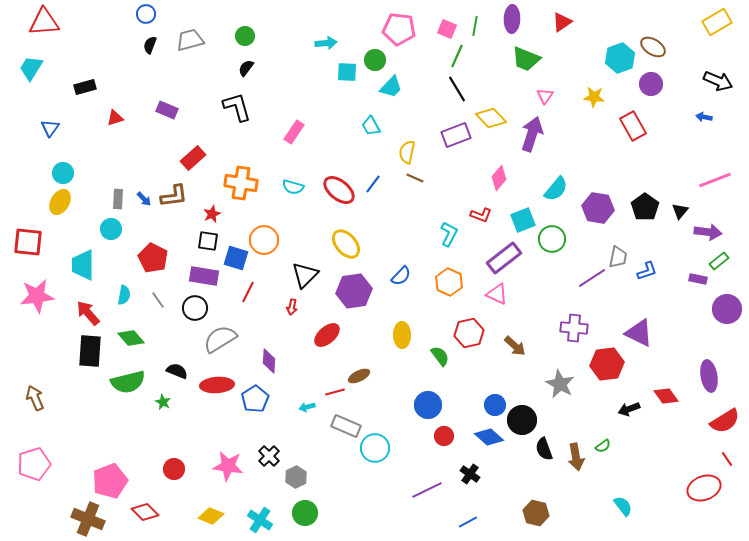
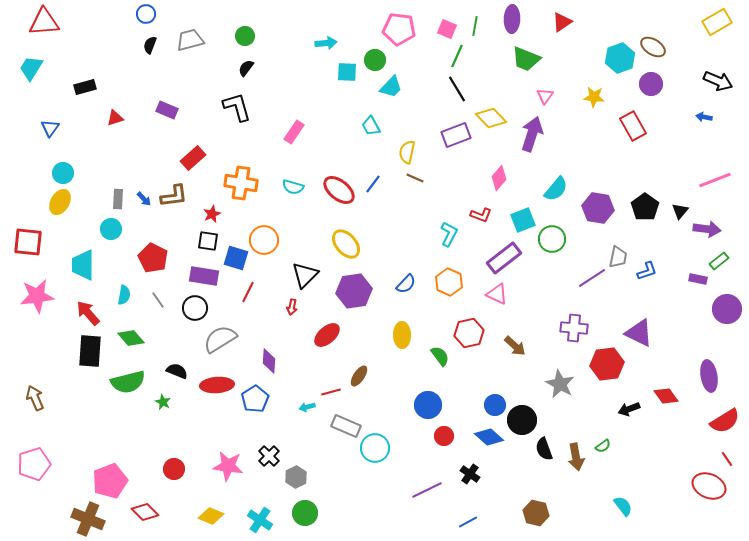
purple arrow at (708, 232): moved 1 px left, 3 px up
blue semicircle at (401, 276): moved 5 px right, 8 px down
brown ellipse at (359, 376): rotated 30 degrees counterclockwise
red line at (335, 392): moved 4 px left
red ellipse at (704, 488): moved 5 px right, 2 px up; rotated 44 degrees clockwise
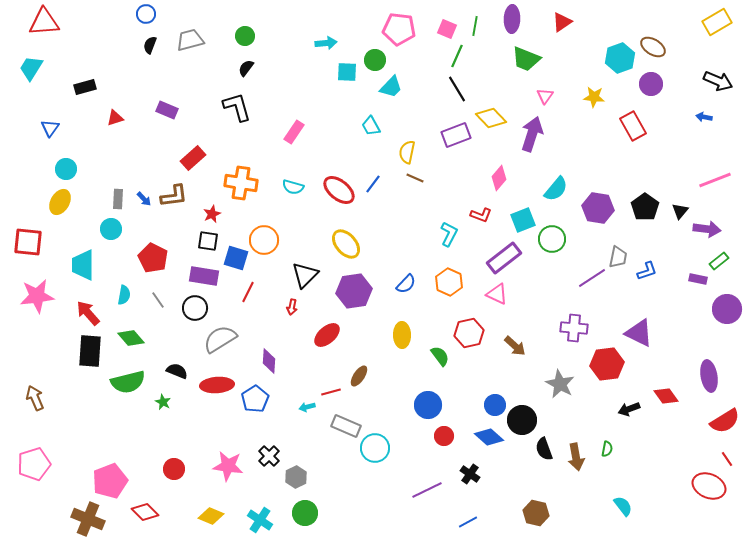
cyan circle at (63, 173): moved 3 px right, 4 px up
green semicircle at (603, 446): moved 4 px right, 3 px down; rotated 42 degrees counterclockwise
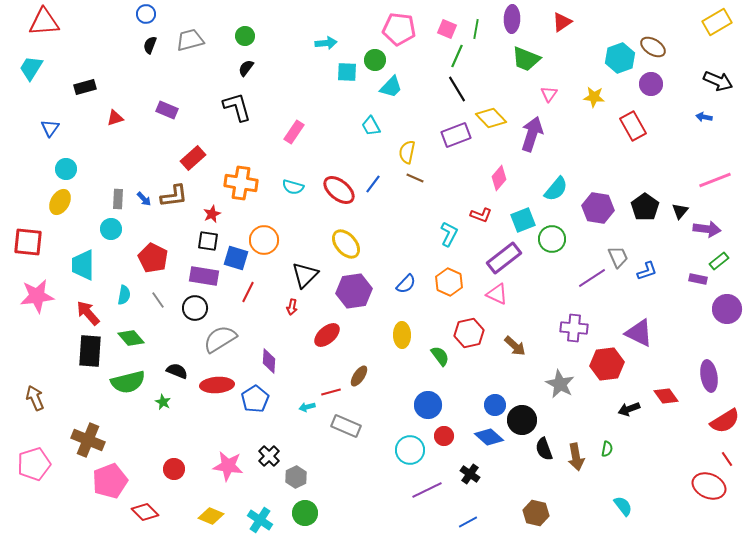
green line at (475, 26): moved 1 px right, 3 px down
pink triangle at (545, 96): moved 4 px right, 2 px up
gray trapezoid at (618, 257): rotated 35 degrees counterclockwise
cyan circle at (375, 448): moved 35 px right, 2 px down
brown cross at (88, 519): moved 79 px up
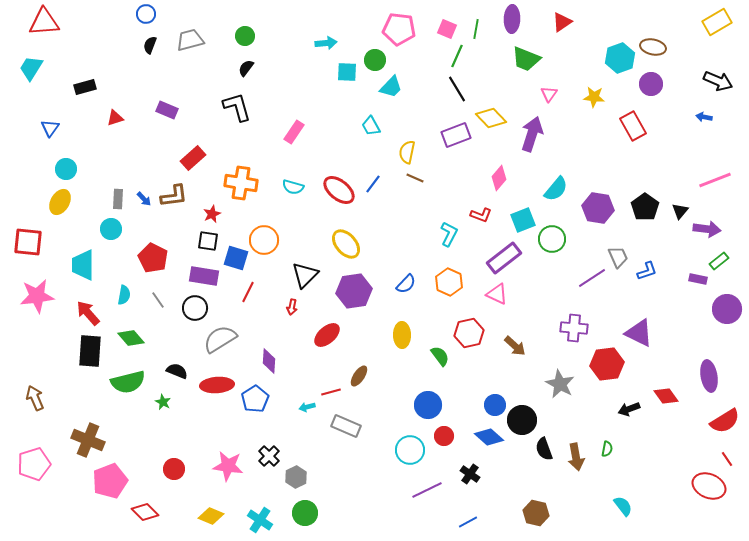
brown ellipse at (653, 47): rotated 20 degrees counterclockwise
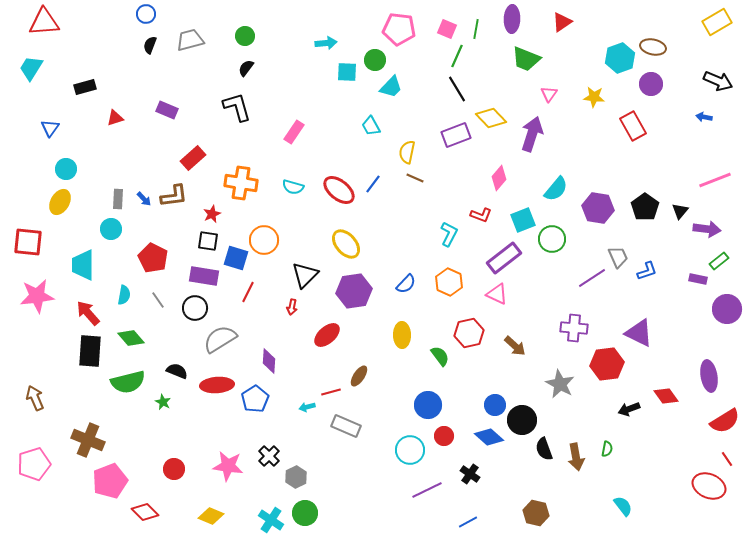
cyan cross at (260, 520): moved 11 px right
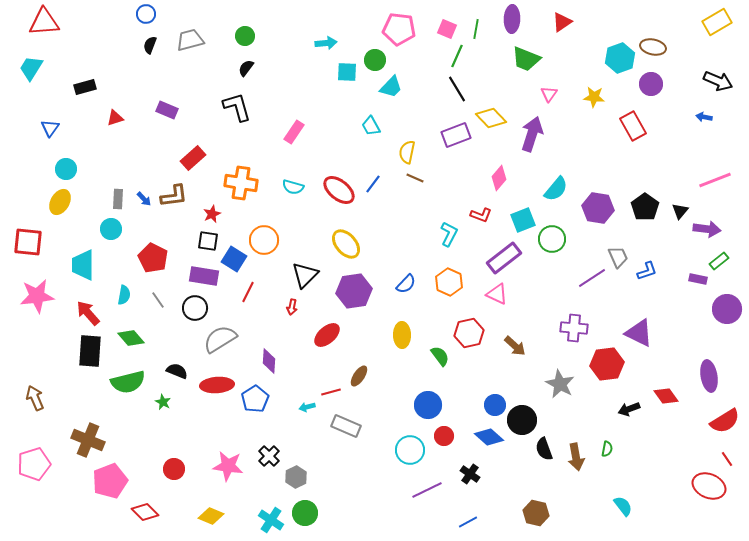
blue square at (236, 258): moved 2 px left, 1 px down; rotated 15 degrees clockwise
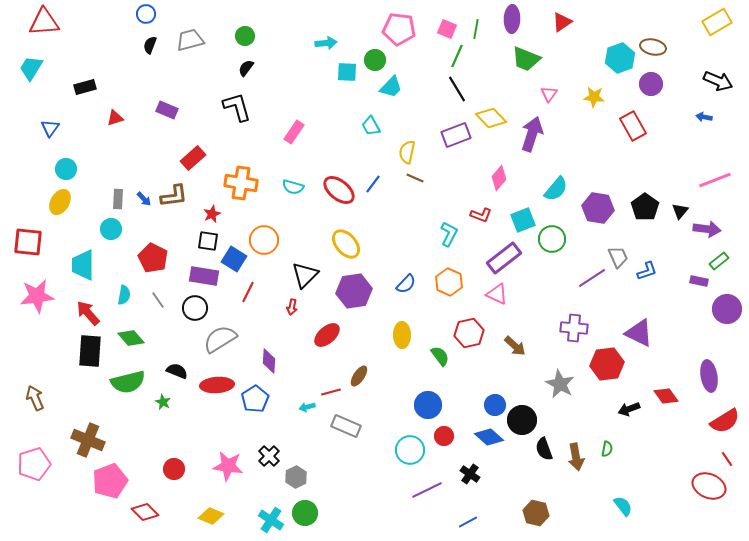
purple rectangle at (698, 279): moved 1 px right, 2 px down
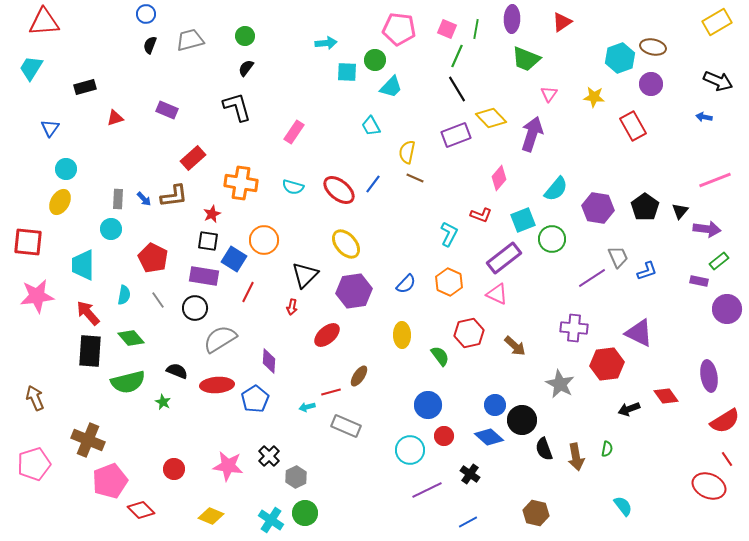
red diamond at (145, 512): moved 4 px left, 2 px up
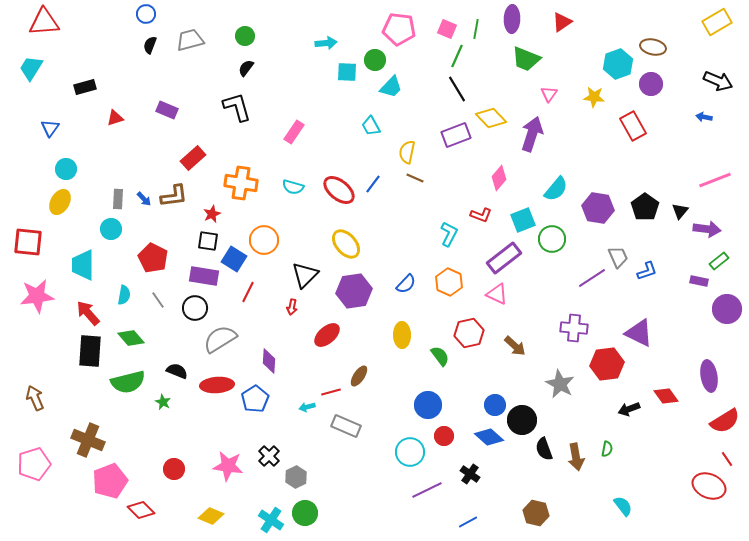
cyan hexagon at (620, 58): moved 2 px left, 6 px down
cyan circle at (410, 450): moved 2 px down
